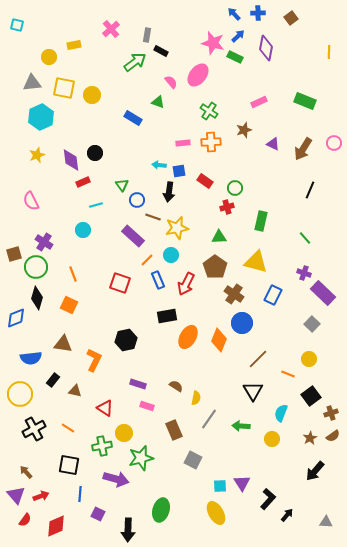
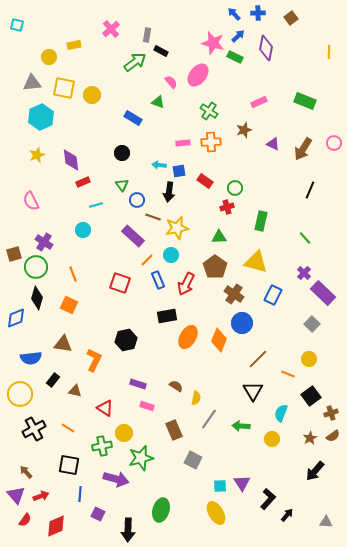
black circle at (95, 153): moved 27 px right
purple cross at (304, 273): rotated 24 degrees clockwise
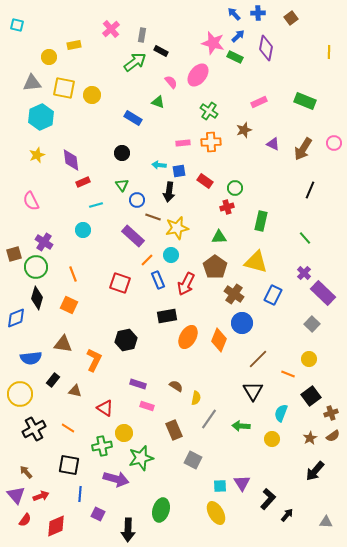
gray rectangle at (147, 35): moved 5 px left
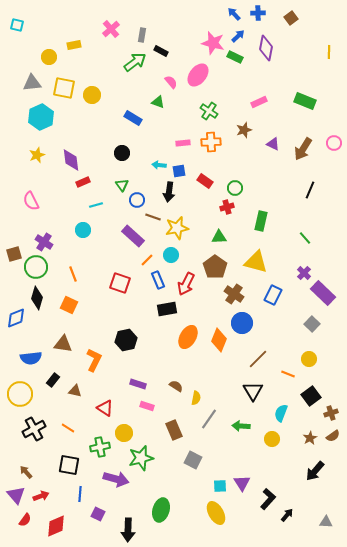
black rectangle at (167, 316): moved 7 px up
green cross at (102, 446): moved 2 px left, 1 px down
